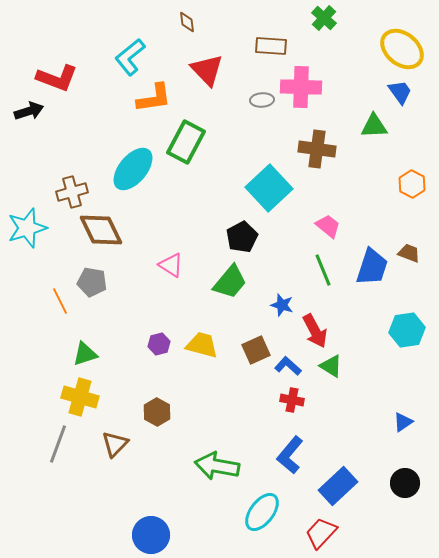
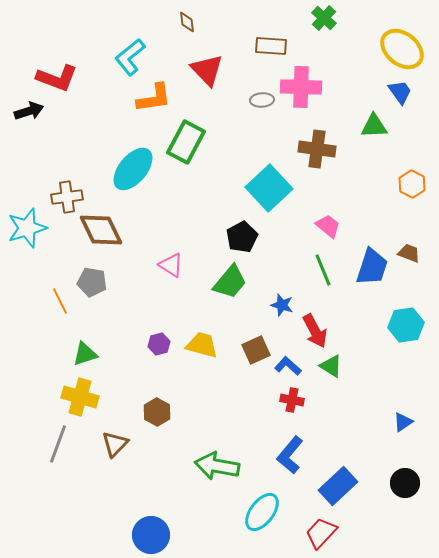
brown cross at (72, 192): moved 5 px left, 5 px down; rotated 8 degrees clockwise
cyan hexagon at (407, 330): moved 1 px left, 5 px up
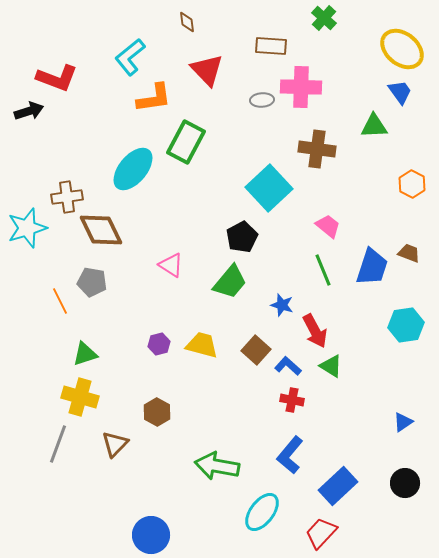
brown square at (256, 350): rotated 24 degrees counterclockwise
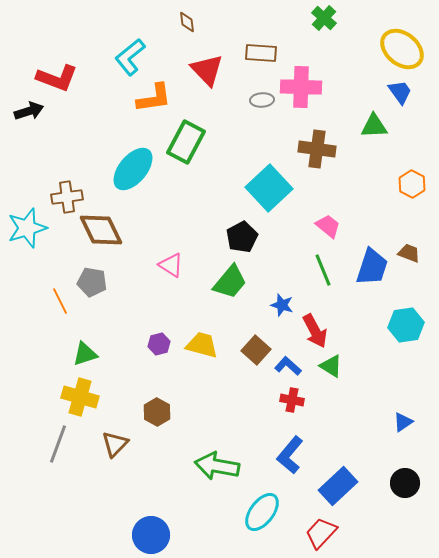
brown rectangle at (271, 46): moved 10 px left, 7 px down
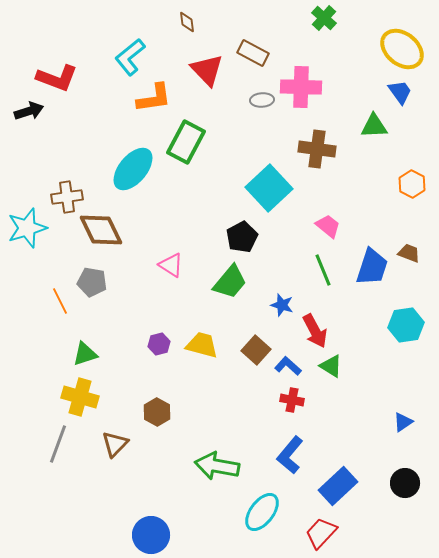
brown rectangle at (261, 53): moved 8 px left; rotated 24 degrees clockwise
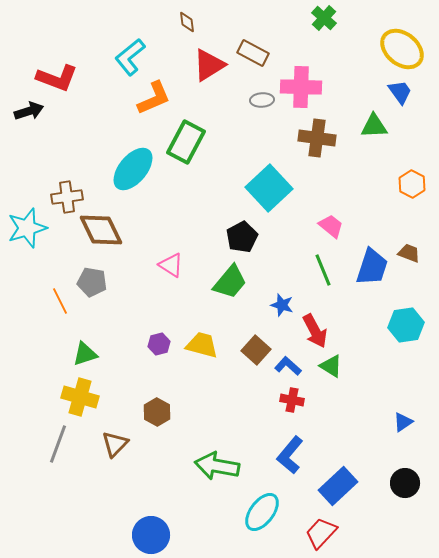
red triangle at (207, 70): moved 2 px right, 5 px up; rotated 42 degrees clockwise
orange L-shape at (154, 98): rotated 15 degrees counterclockwise
brown cross at (317, 149): moved 11 px up
pink trapezoid at (328, 226): moved 3 px right
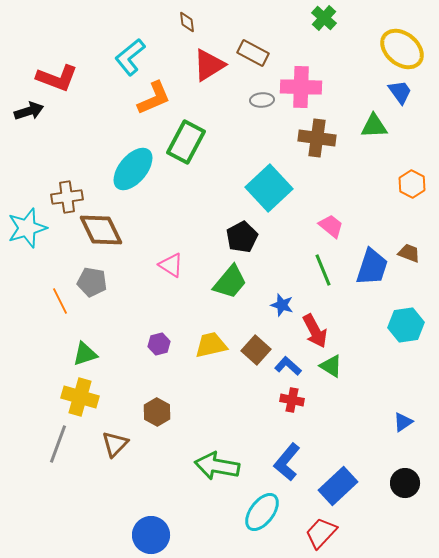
yellow trapezoid at (202, 345): moved 9 px right; rotated 28 degrees counterclockwise
blue L-shape at (290, 455): moved 3 px left, 7 px down
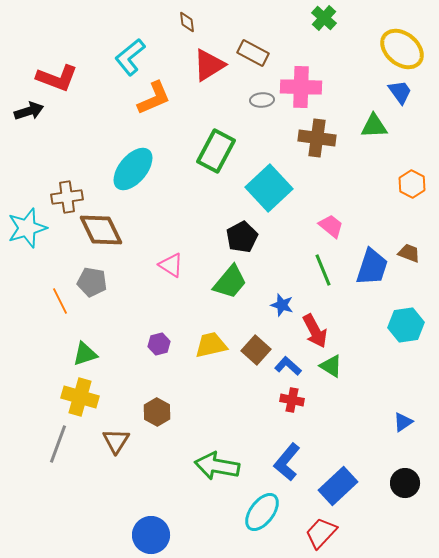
green rectangle at (186, 142): moved 30 px right, 9 px down
brown triangle at (115, 444): moved 1 px right, 3 px up; rotated 12 degrees counterclockwise
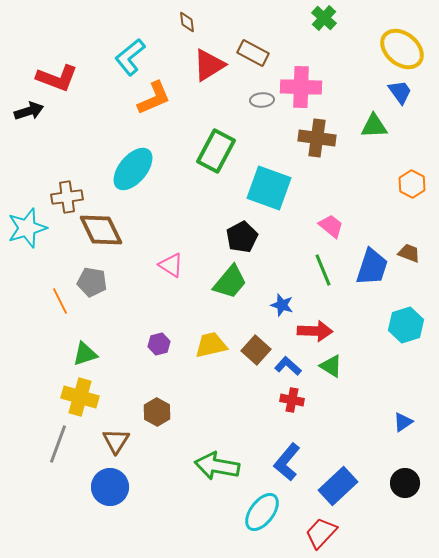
cyan square at (269, 188): rotated 27 degrees counterclockwise
cyan hexagon at (406, 325): rotated 8 degrees counterclockwise
red arrow at (315, 331): rotated 60 degrees counterclockwise
blue circle at (151, 535): moved 41 px left, 48 px up
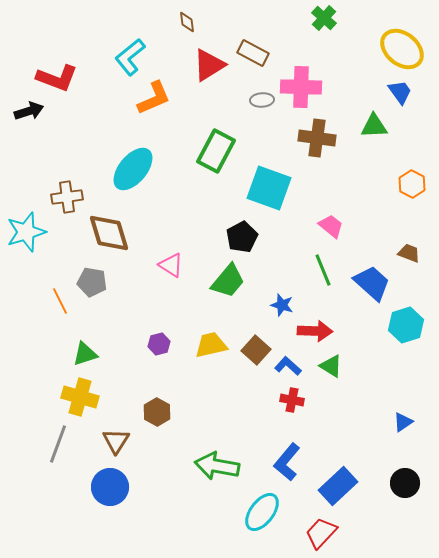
cyan star at (27, 228): moved 1 px left, 4 px down
brown diamond at (101, 230): moved 8 px right, 3 px down; rotated 9 degrees clockwise
blue trapezoid at (372, 267): moved 16 px down; rotated 66 degrees counterclockwise
green trapezoid at (230, 282): moved 2 px left, 1 px up
